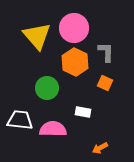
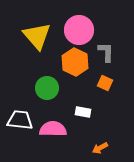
pink circle: moved 5 px right, 2 px down
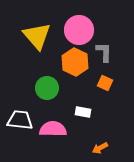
gray L-shape: moved 2 px left
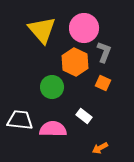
pink circle: moved 5 px right, 2 px up
yellow triangle: moved 5 px right, 6 px up
gray L-shape: rotated 20 degrees clockwise
orange square: moved 2 px left
green circle: moved 5 px right, 1 px up
white rectangle: moved 1 px right, 4 px down; rotated 28 degrees clockwise
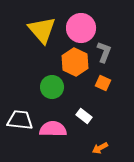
pink circle: moved 3 px left
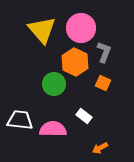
green circle: moved 2 px right, 3 px up
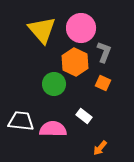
white trapezoid: moved 1 px right, 1 px down
orange arrow: rotated 21 degrees counterclockwise
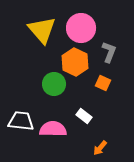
gray L-shape: moved 5 px right
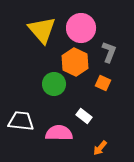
pink semicircle: moved 6 px right, 4 px down
